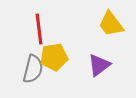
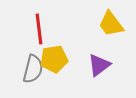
yellow pentagon: moved 2 px down
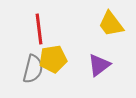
yellow pentagon: moved 1 px left
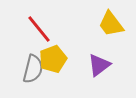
red line: rotated 32 degrees counterclockwise
yellow pentagon: rotated 12 degrees counterclockwise
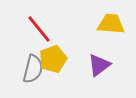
yellow trapezoid: rotated 132 degrees clockwise
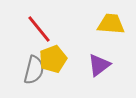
gray semicircle: moved 1 px right, 1 px down
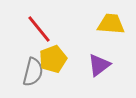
gray semicircle: moved 1 px left, 2 px down
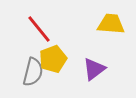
purple triangle: moved 5 px left, 4 px down
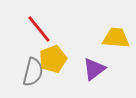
yellow trapezoid: moved 5 px right, 14 px down
